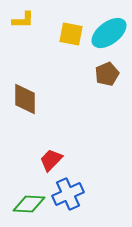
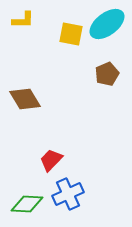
cyan ellipse: moved 2 px left, 9 px up
brown diamond: rotated 32 degrees counterclockwise
green diamond: moved 2 px left
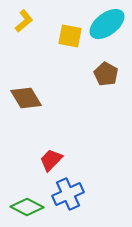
yellow L-shape: moved 1 px right, 1 px down; rotated 40 degrees counterclockwise
yellow square: moved 1 px left, 2 px down
brown pentagon: moved 1 px left; rotated 20 degrees counterclockwise
brown diamond: moved 1 px right, 1 px up
green diamond: moved 3 px down; rotated 24 degrees clockwise
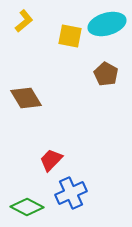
cyan ellipse: rotated 21 degrees clockwise
blue cross: moved 3 px right, 1 px up
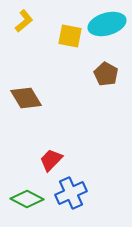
green diamond: moved 8 px up
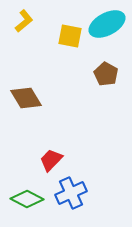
cyan ellipse: rotated 12 degrees counterclockwise
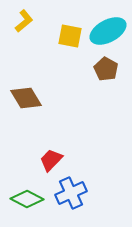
cyan ellipse: moved 1 px right, 7 px down
brown pentagon: moved 5 px up
